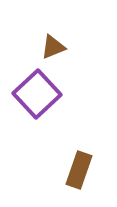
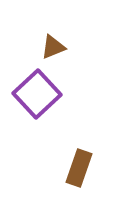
brown rectangle: moved 2 px up
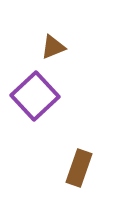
purple square: moved 2 px left, 2 px down
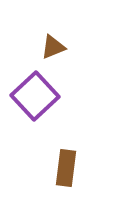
brown rectangle: moved 13 px left; rotated 12 degrees counterclockwise
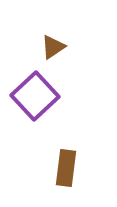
brown triangle: rotated 12 degrees counterclockwise
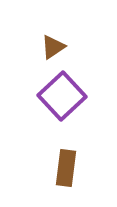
purple square: moved 27 px right
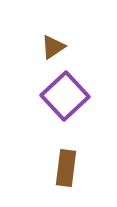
purple square: moved 3 px right
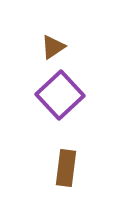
purple square: moved 5 px left, 1 px up
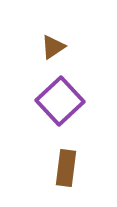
purple square: moved 6 px down
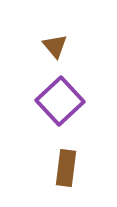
brown triangle: moved 2 px right, 1 px up; rotated 36 degrees counterclockwise
